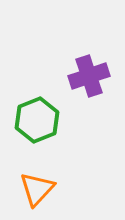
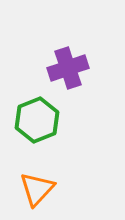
purple cross: moved 21 px left, 8 px up
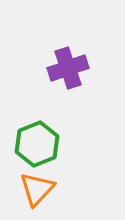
green hexagon: moved 24 px down
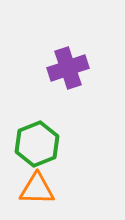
orange triangle: rotated 48 degrees clockwise
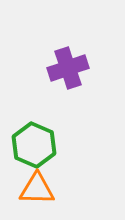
green hexagon: moved 3 px left, 1 px down; rotated 15 degrees counterclockwise
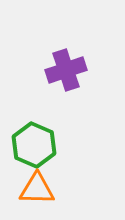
purple cross: moved 2 px left, 2 px down
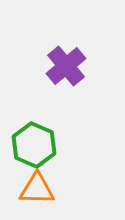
purple cross: moved 4 px up; rotated 21 degrees counterclockwise
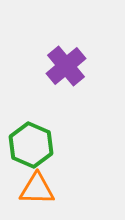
green hexagon: moved 3 px left
